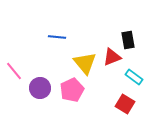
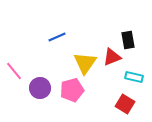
blue line: rotated 30 degrees counterclockwise
yellow triangle: rotated 15 degrees clockwise
cyan rectangle: rotated 24 degrees counterclockwise
pink pentagon: rotated 10 degrees clockwise
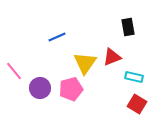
black rectangle: moved 13 px up
pink pentagon: moved 1 px left, 1 px up
red square: moved 12 px right
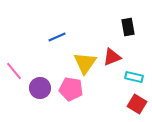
pink pentagon: rotated 25 degrees clockwise
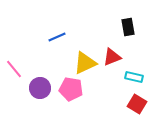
yellow triangle: rotated 30 degrees clockwise
pink line: moved 2 px up
